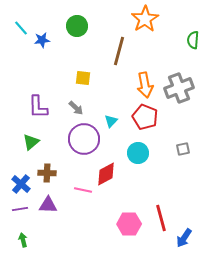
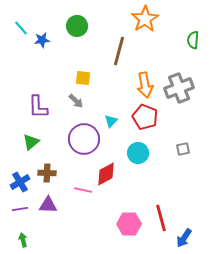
gray arrow: moved 7 px up
blue cross: moved 1 px left, 2 px up; rotated 18 degrees clockwise
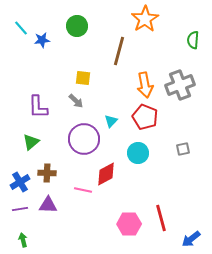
gray cross: moved 1 px right, 3 px up
blue arrow: moved 7 px right, 1 px down; rotated 18 degrees clockwise
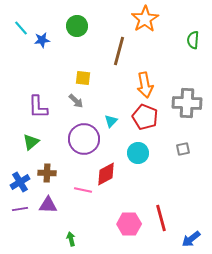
gray cross: moved 7 px right, 18 px down; rotated 24 degrees clockwise
green arrow: moved 48 px right, 1 px up
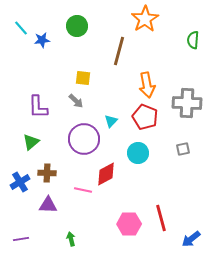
orange arrow: moved 2 px right
purple line: moved 1 px right, 30 px down
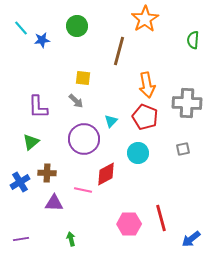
purple triangle: moved 6 px right, 2 px up
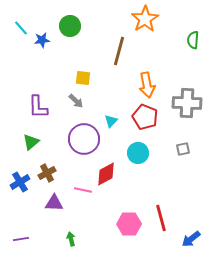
green circle: moved 7 px left
brown cross: rotated 30 degrees counterclockwise
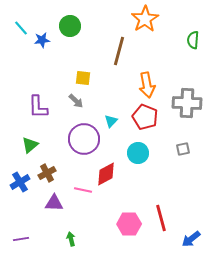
green triangle: moved 1 px left, 3 px down
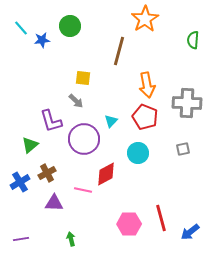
purple L-shape: moved 13 px right, 14 px down; rotated 15 degrees counterclockwise
blue arrow: moved 1 px left, 7 px up
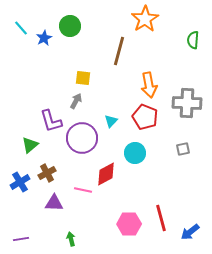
blue star: moved 2 px right, 2 px up; rotated 21 degrees counterclockwise
orange arrow: moved 2 px right
gray arrow: rotated 105 degrees counterclockwise
purple circle: moved 2 px left, 1 px up
cyan circle: moved 3 px left
